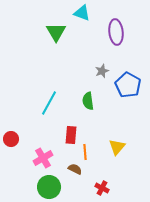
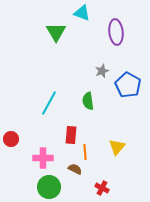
pink cross: rotated 30 degrees clockwise
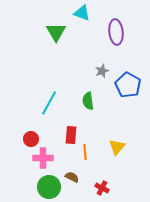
red circle: moved 20 px right
brown semicircle: moved 3 px left, 8 px down
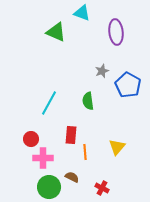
green triangle: rotated 35 degrees counterclockwise
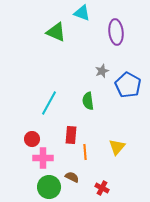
red circle: moved 1 px right
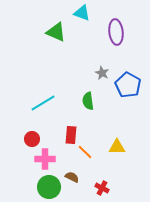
gray star: moved 2 px down; rotated 24 degrees counterclockwise
cyan line: moved 6 px left; rotated 30 degrees clockwise
yellow triangle: rotated 48 degrees clockwise
orange line: rotated 42 degrees counterclockwise
pink cross: moved 2 px right, 1 px down
